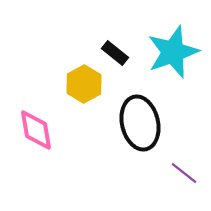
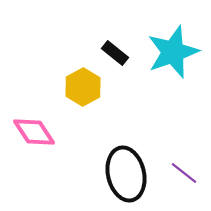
yellow hexagon: moved 1 px left, 3 px down
black ellipse: moved 14 px left, 51 px down
pink diamond: moved 2 px left, 2 px down; rotated 24 degrees counterclockwise
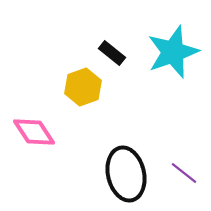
black rectangle: moved 3 px left
yellow hexagon: rotated 9 degrees clockwise
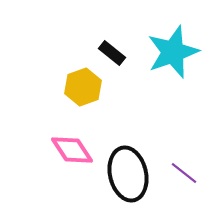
pink diamond: moved 38 px right, 18 px down
black ellipse: moved 2 px right
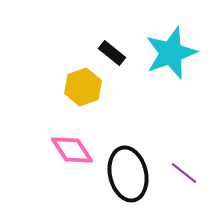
cyan star: moved 2 px left, 1 px down
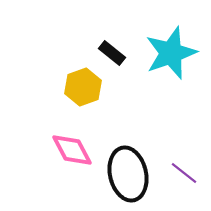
pink diamond: rotated 6 degrees clockwise
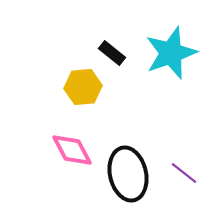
yellow hexagon: rotated 15 degrees clockwise
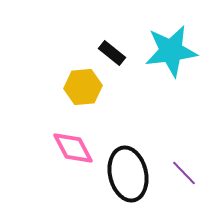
cyan star: moved 2 px up; rotated 12 degrees clockwise
pink diamond: moved 1 px right, 2 px up
purple line: rotated 8 degrees clockwise
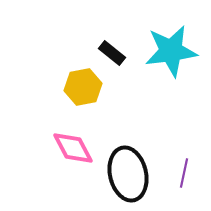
yellow hexagon: rotated 6 degrees counterclockwise
purple line: rotated 56 degrees clockwise
